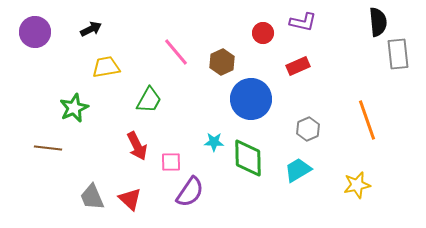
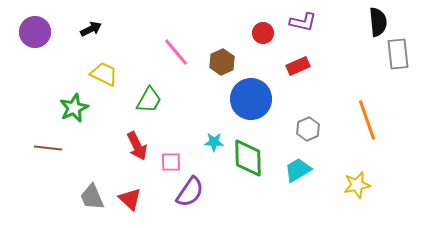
yellow trapezoid: moved 2 px left, 7 px down; rotated 36 degrees clockwise
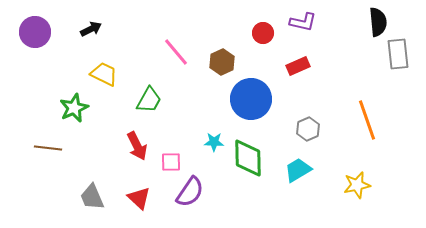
red triangle: moved 9 px right, 1 px up
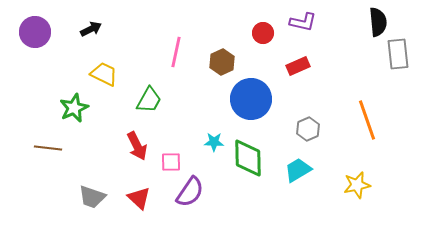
pink line: rotated 52 degrees clockwise
gray trapezoid: rotated 48 degrees counterclockwise
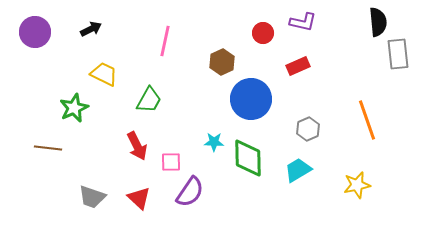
pink line: moved 11 px left, 11 px up
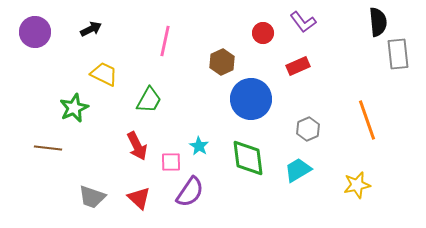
purple L-shape: rotated 40 degrees clockwise
cyan star: moved 15 px left, 4 px down; rotated 30 degrees clockwise
green diamond: rotated 6 degrees counterclockwise
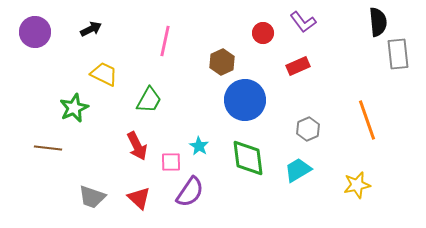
blue circle: moved 6 px left, 1 px down
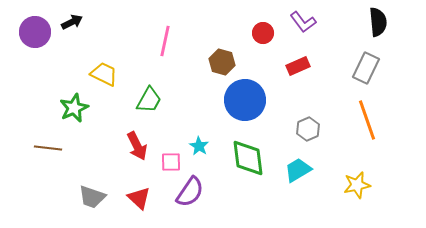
black arrow: moved 19 px left, 7 px up
gray rectangle: moved 32 px left, 14 px down; rotated 32 degrees clockwise
brown hexagon: rotated 20 degrees counterclockwise
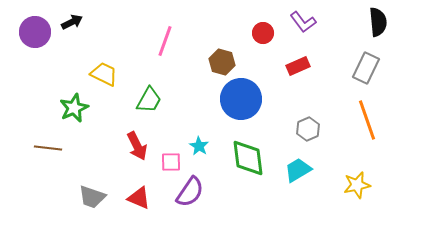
pink line: rotated 8 degrees clockwise
blue circle: moved 4 px left, 1 px up
red triangle: rotated 20 degrees counterclockwise
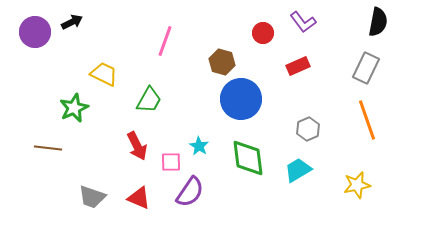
black semicircle: rotated 16 degrees clockwise
